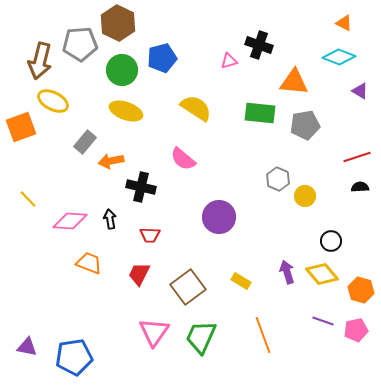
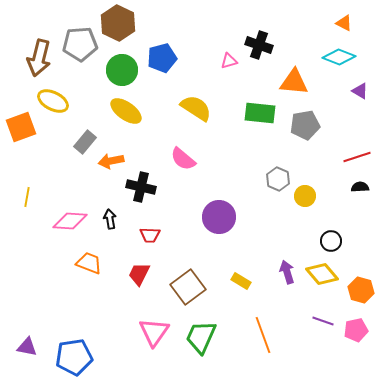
brown arrow at (40, 61): moved 1 px left, 3 px up
yellow ellipse at (126, 111): rotated 16 degrees clockwise
yellow line at (28, 199): moved 1 px left, 2 px up; rotated 54 degrees clockwise
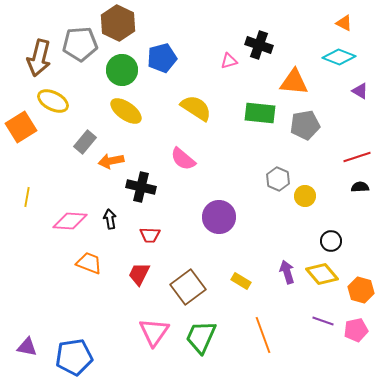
orange square at (21, 127): rotated 12 degrees counterclockwise
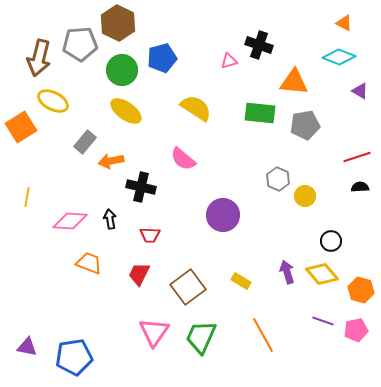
purple circle at (219, 217): moved 4 px right, 2 px up
orange line at (263, 335): rotated 9 degrees counterclockwise
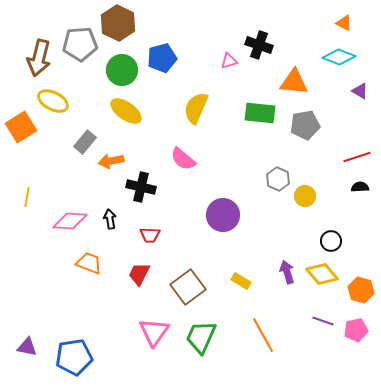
yellow semicircle at (196, 108): rotated 100 degrees counterclockwise
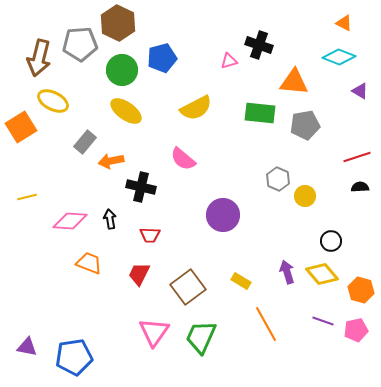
yellow semicircle at (196, 108): rotated 140 degrees counterclockwise
yellow line at (27, 197): rotated 66 degrees clockwise
orange line at (263, 335): moved 3 px right, 11 px up
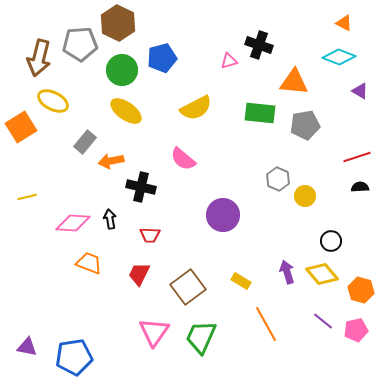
pink diamond at (70, 221): moved 3 px right, 2 px down
purple line at (323, 321): rotated 20 degrees clockwise
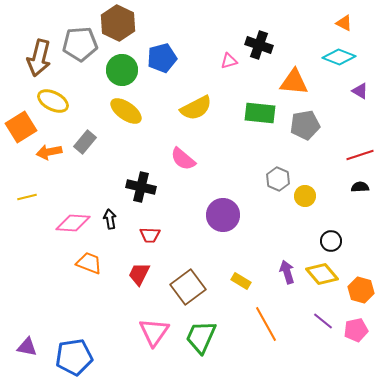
red line at (357, 157): moved 3 px right, 2 px up
orange arrow at (111, 161): moved 62 px left, 9 px up
